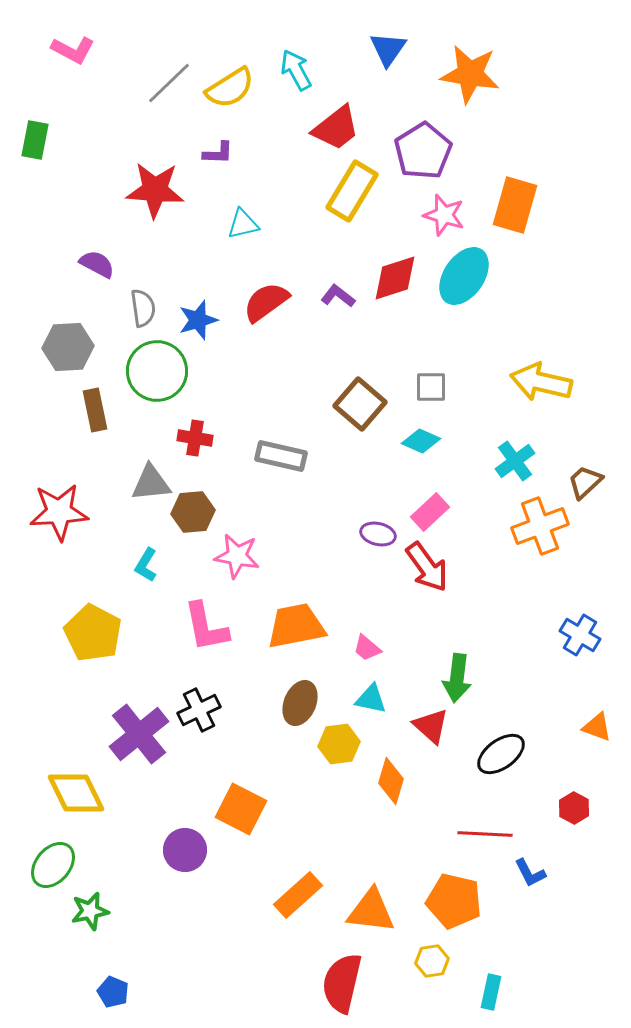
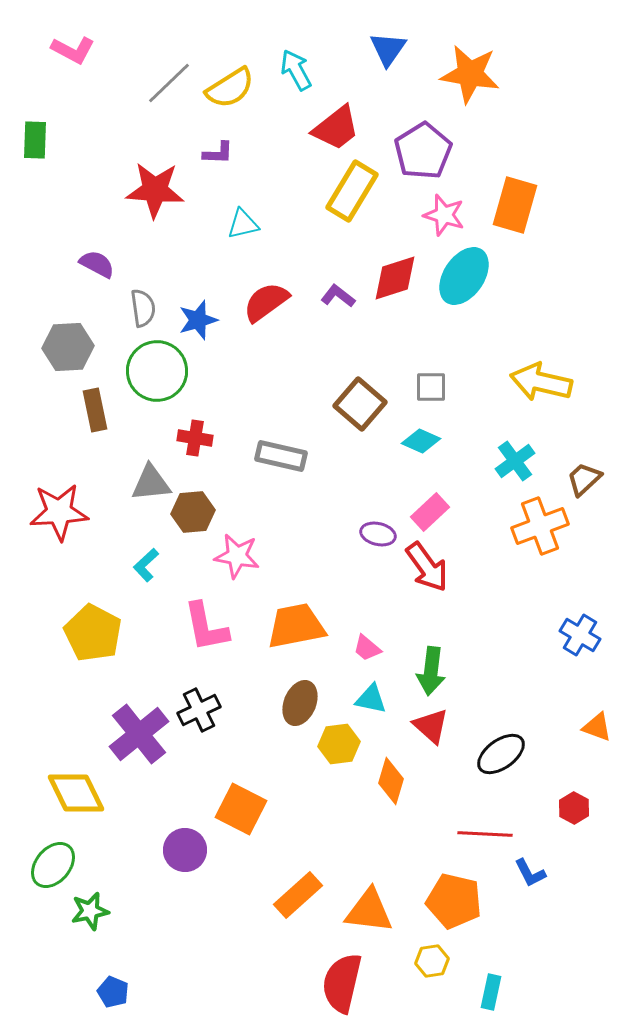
green rectangle at (35, 140): rotated 9 degrees counterclockwise
brown trapezoid at (585, 482): moved 1 px left, 3 px up
cyan L-shape at (146, 565): rotated 16 degrees clockwise
green arrow at (457, 678): moved 26 px left, 7 px up
orange triangle at (371, 911): moved 2 px left
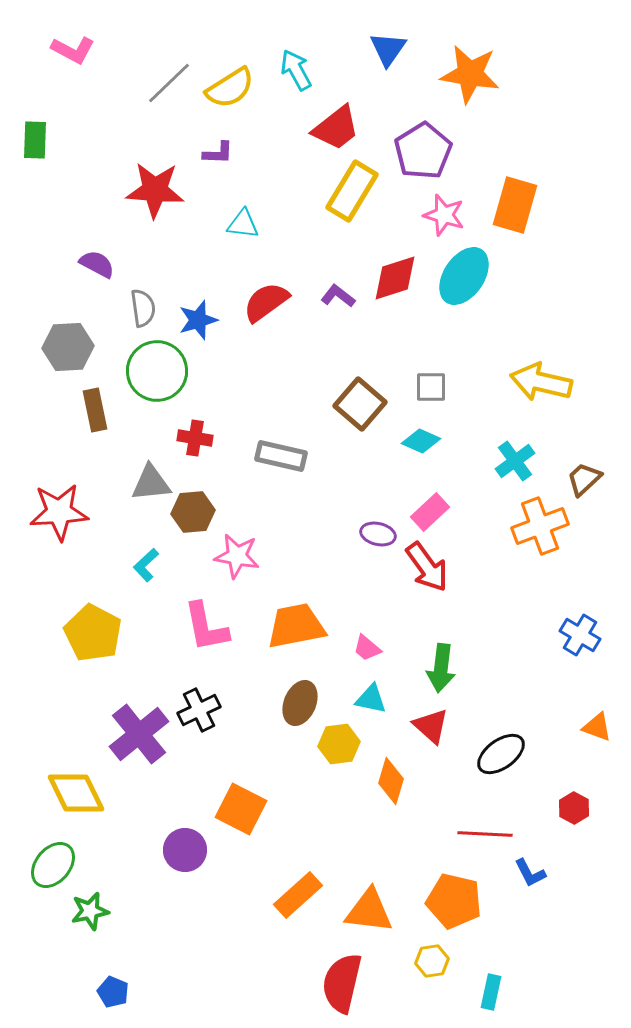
cyan triangle at (243, 224): rotated 20 degrees clockwise
green arrow at (431, 671): moved 10 px right, 3 px up
